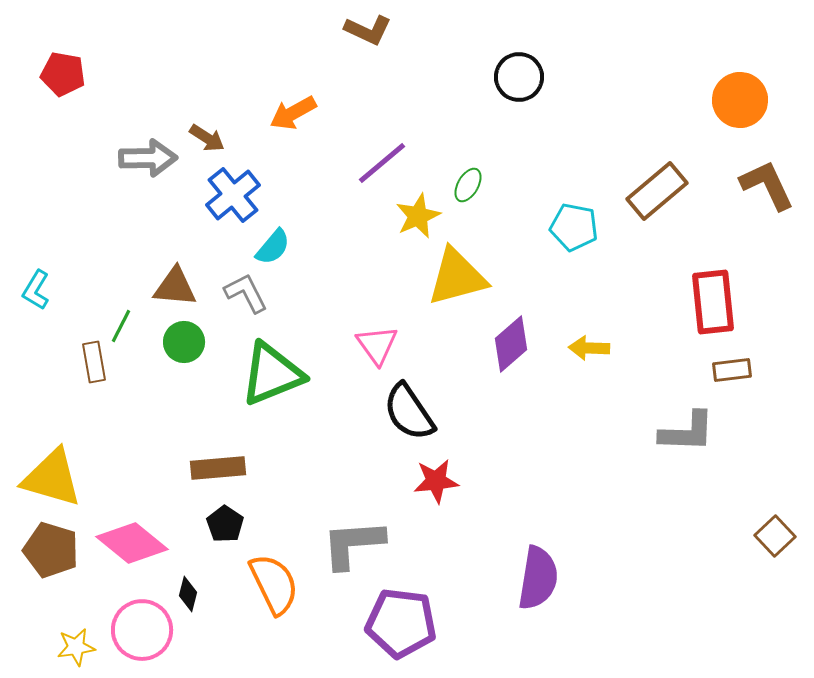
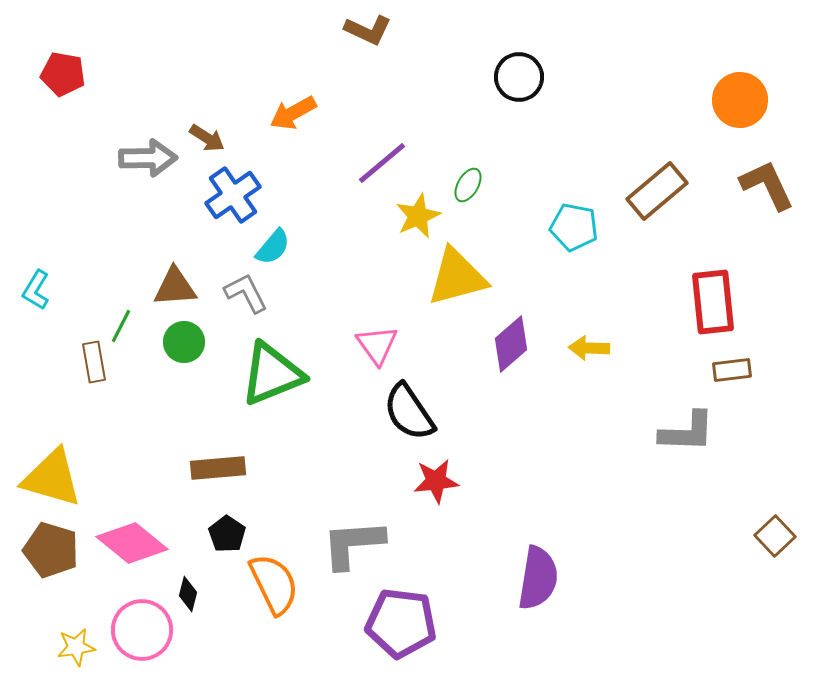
blue cross at (233, 195): rotated 4 degrees clockwise
brown triangle at (175, 287): rotated 9 degrees counterclockwise
black pentagon at (225, 524): moved 2 px right, 10 px down
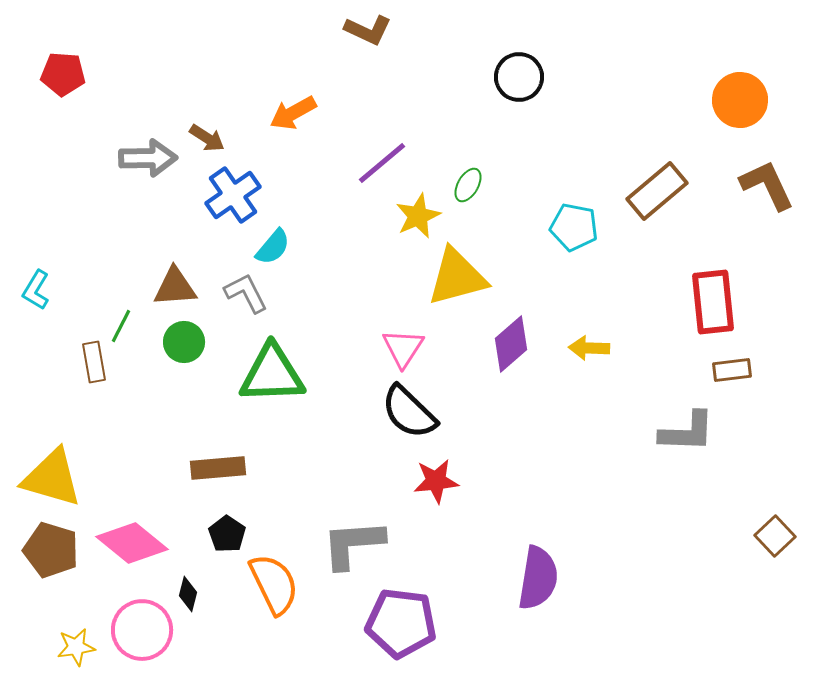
red pentagon at (63, 74): rotated 6 degrees counterclockwise
pink triangle at (377, 345): moved 26 px right, 3 px down; rotated 9 degrees clockwise
green triangle at (272, 374): rotated 20 degrees clockwise
black semicircle at (409, 412): rotated 12 degrees counterclockwise
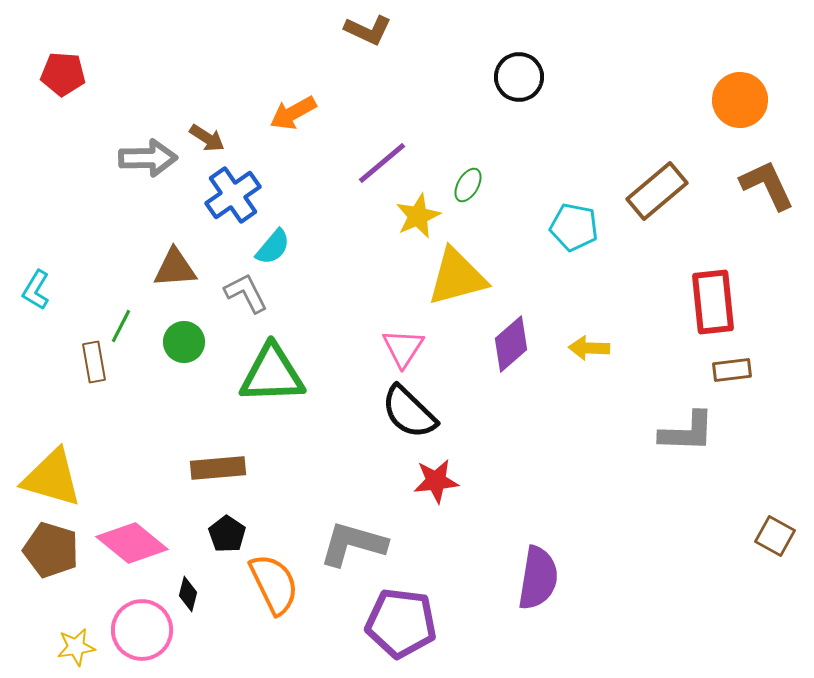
brown triangle at (175, 287): moved 19 px up
brown square at (775, 536): rotated 18 degrees counterclockwise
gray L-shape at (353, 544): rotated 20 degrees clockwise
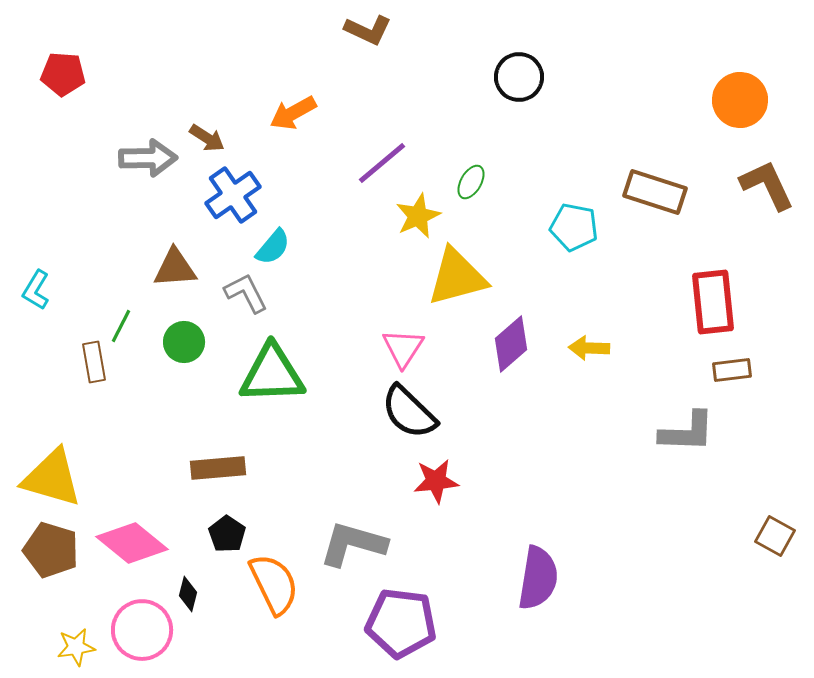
green ellipse at (468, 185): moved 3 px right, 3 px up
brown rectangle at (657, 191): moved 2 px left, 1 px down; rotated 58 degrees clockwise
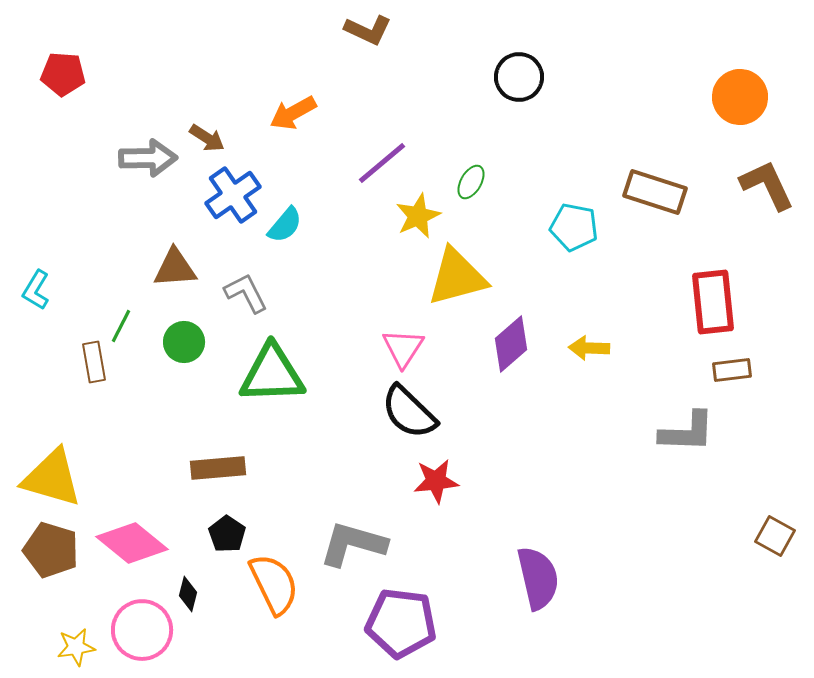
orange circle at (740, 100): moved 3 px up
cyan semicircle at (273, 247): moved 12 px right, 22 px up
purple semicircle at (538, 578): rotated 22 degrees counterclockwise
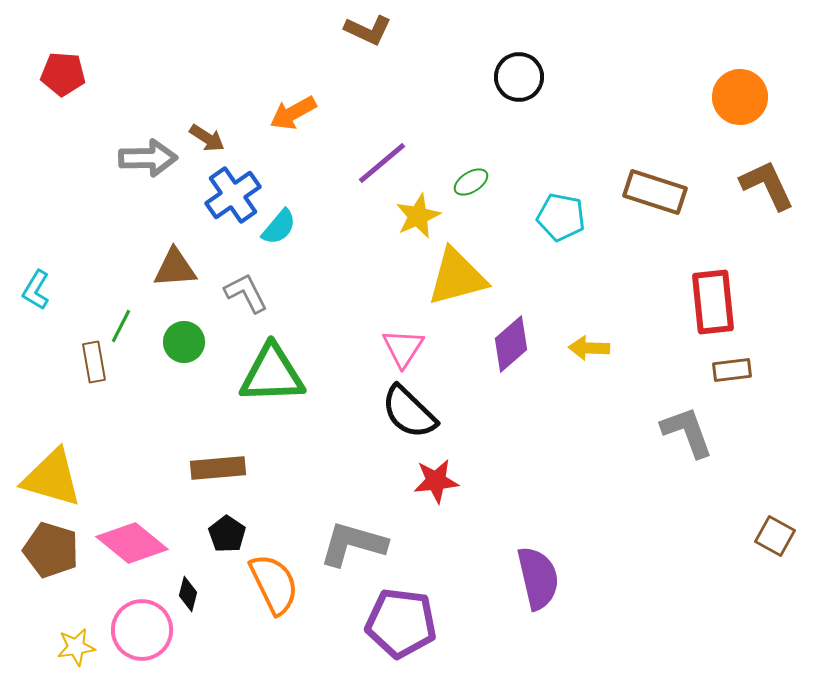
green ellipse at (471, 182): rotated 28 degrees clockwise
cyan semicircle at (285, 225): moved 6 px left, 2 px down
cyan pentagon at (574, 227): moved 13 px left, 10 px up
gray L-shape at (687, 432): rotated 112 degrees counterclockwise
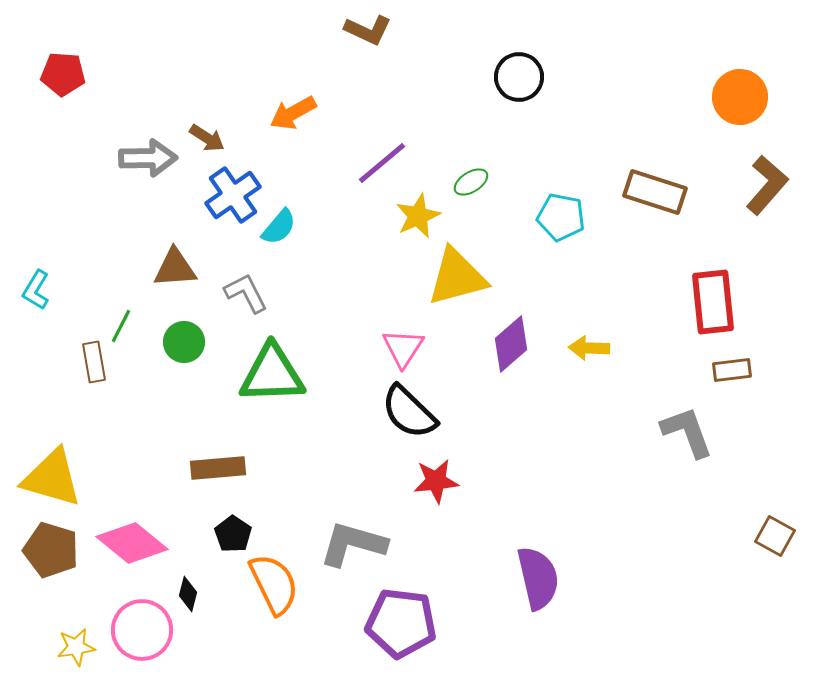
brown L-shape at (767, 185): rotated 66 degrees clockwise
black pentagon at (227, 534): moved 6 px right
